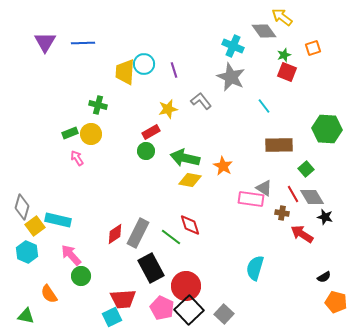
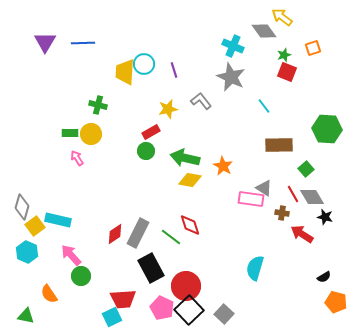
green rectangle at (70, 133): rotated 21 degrees clockwise
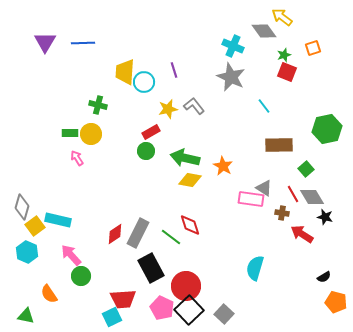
cyan circle at (144, 64): moved 18 px down
gray L-shape at (201, 101): moved 7 px left, 5 px down
green hexagon at (327, 129): rotated 16 degrees counterclockwise
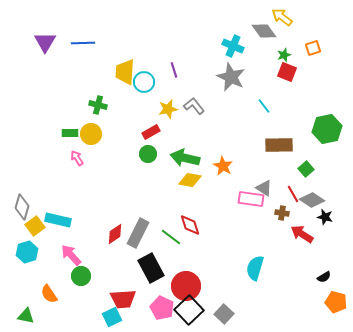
green circle at (146, 151): moved 2 px right, 3 px down
gray diamond at (312, 197): moved 3 px down; rotated 25 degrees counterclockwise
cyan hexagon at (27, 252): rotated 20 degrees clockwise
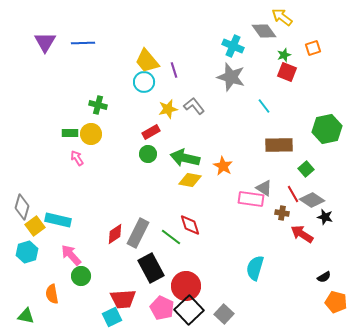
yellow trapezoid at (125, 72): moved 22 px right, 11 px up; rotated 44 degrees counterclockwise
gray star at (231, 77): rotated 8 degrees counterclockwise
orange semicircle at (49, 294): moved 3 px right; rotated 24 degrees clockwise
